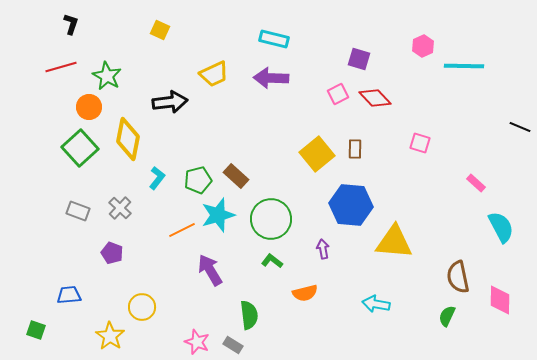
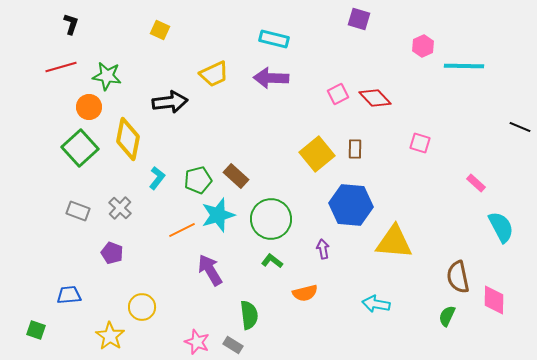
purple square at (359, 59): moved 40 px up
green star at (107, 76): rotated 20 degrees counterclockwise
pink diamond at (500, 300): moved 6 px left
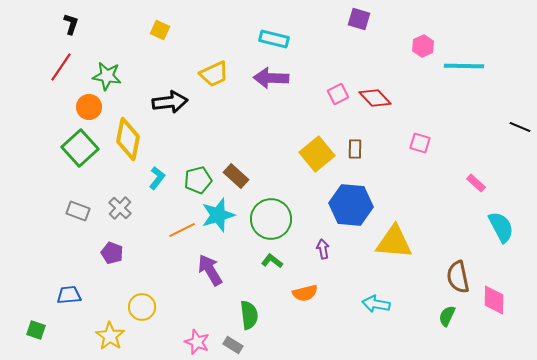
red line at (61, 67): rotated 40 degrees counterclockwise
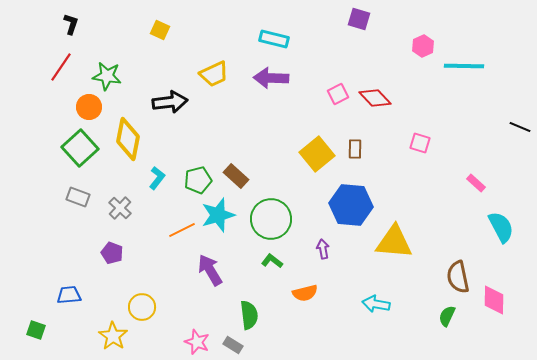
gray rectangle at (78, 211): moved 14 px up
yellow star at (110, 336): moved 3 px right
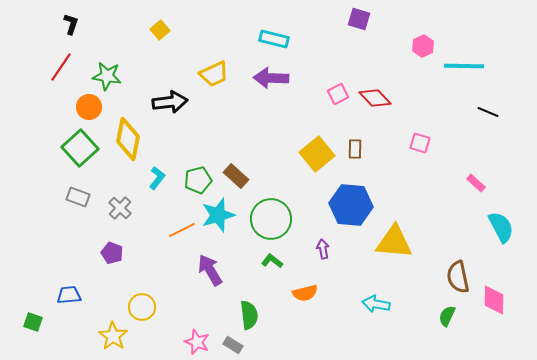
yellow square at (160, 30): rotated 24 degrees clockwise
black line at (520, 127): moved 32 px left, 15 px up
green square at (36, 330): moved 3 px left, 8 px up
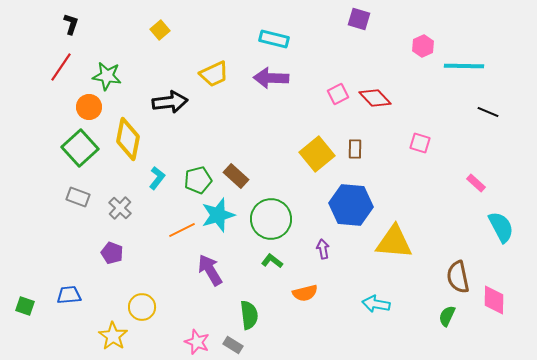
green square at (33, 322): moved 8 px left, 16 px up
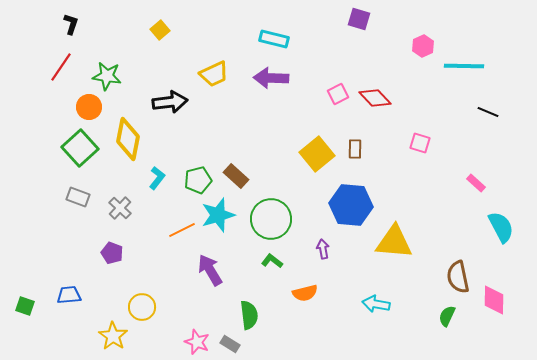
gray rectangle at (233, 345): moved 3 px left, 1 px up
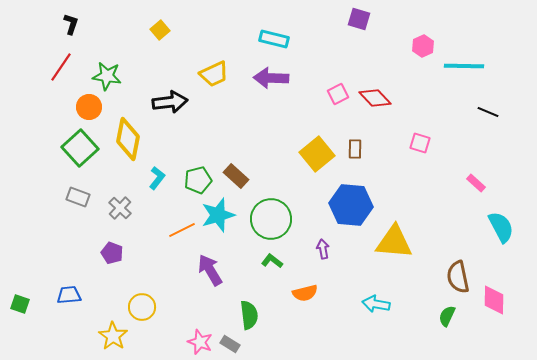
green square at (25, 306): moved 5 px left, 2 px up
pink star at (197, 342): moved 3 px right
